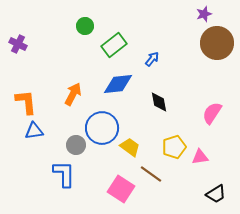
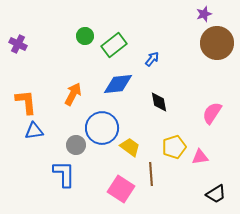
green circle: moved 10 px down
brown line: rotated 50 degrees clockwise
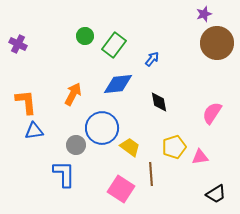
green rectangle: rotated 15 degrees counterclockwise
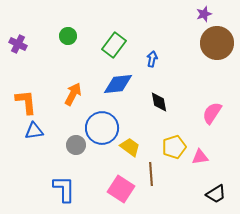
green circle: moved 17 px left
blue arrow: rotated 28 degrees counterclockwise
blue L-shape: moved 15 px down
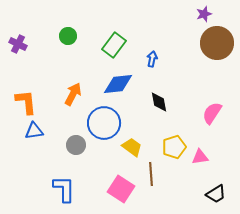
blue circle: moved 2 px right, 5 px up
yellow trapezoid: moved 2 px right
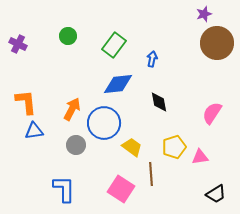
orange arrow: moved 1 px left, 15 px down
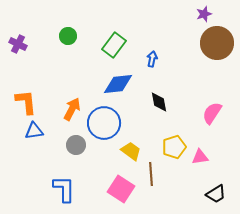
yellow trapezoid: moved 1 px left, 4 px down
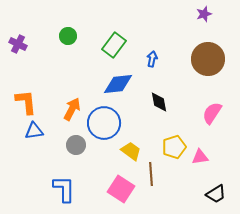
brown circle: moved 9 px left, 16 px down
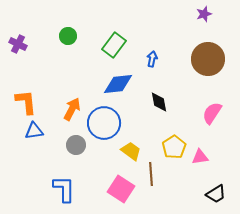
yellow pentagon: rotated 15 degrees counterclockwise
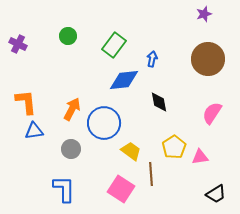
blue diamond: moved 6 px right, 4 px up
gray circle: moved 5 px left, 4 px down
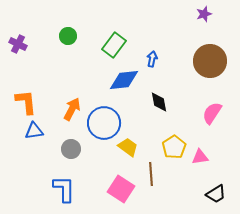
brown circle: moved 2 px right, 2 px down
yellow trapezoid: moved 3 px left, 4 px up
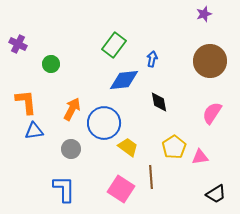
green circle: moved 17 px left, 28 px down
brown line: moved 3 px down
